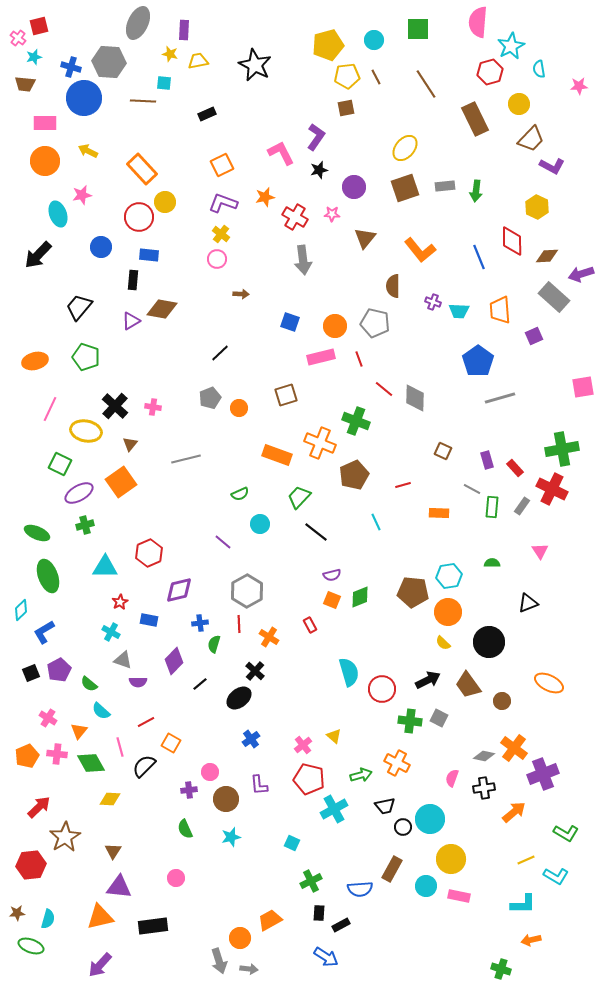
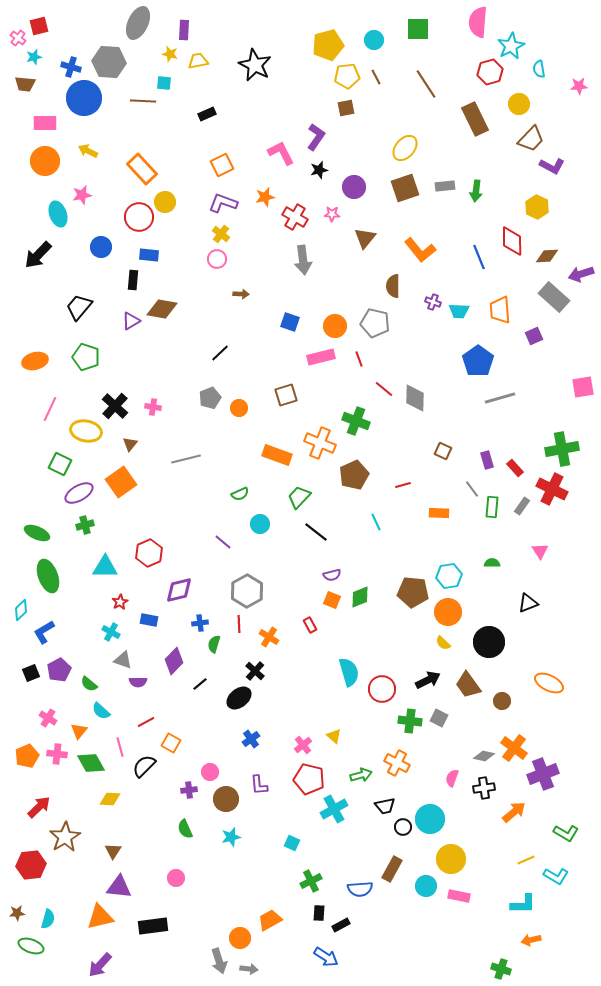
gray line at (472, 489): rotated 24 degrees clockwise
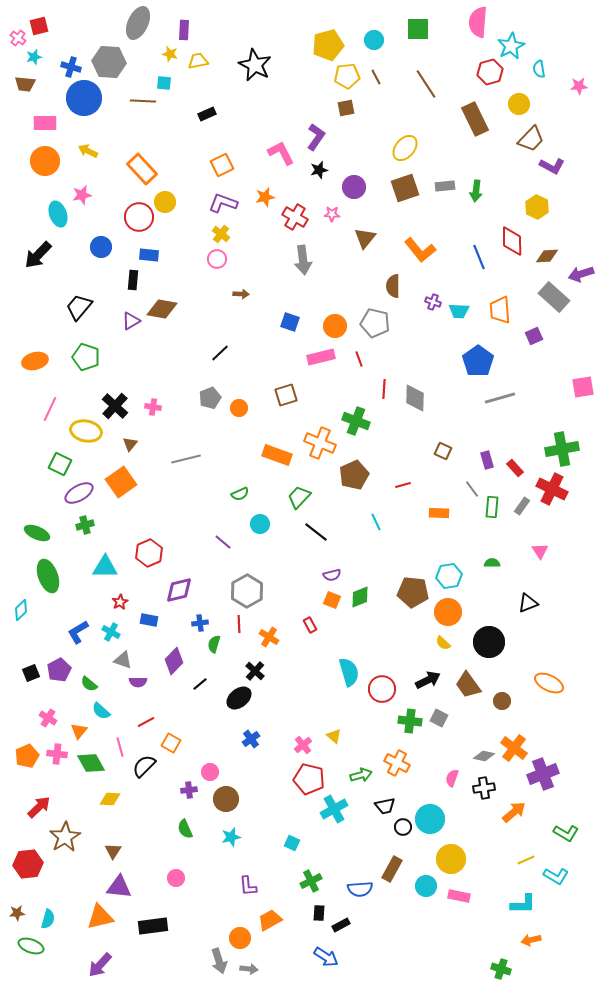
red line at (384, 389): rotated 54 degrees clockwise
blue L-shape at (44, 632): moved 34 px right
purple L-shape at (259, 785): moved 11 px left, 101 px down
red hexagon at (31, 865): moved 3 px left, 1 px up
